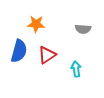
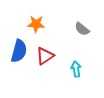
gray semicircle: moved 1 px left; rotated 35 degrees clockwise
red triangle: moved 2 px left, 1 px down
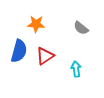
gray semicircle: moved 1 px left, 1 px up
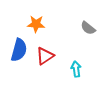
gray semicircle: moved 7 px right
blue semicircle: moved 1 px up
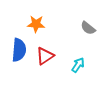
blue semicircle: rotated 10 degrees counterclockwise
cyan arrow: moved 2 px right, 4 px up; rotated 42 degrees clockwise
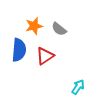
orange star: moved 2 px left, 2 px down; rotated 18 degrees counterclockwise
gray semicircle: moved 29 px left, 1 px down
cyan arrow: moved 22 px down
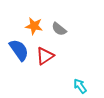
orange star: rotated 24 degrees clockwise
blue semicircle: rotated 40 degrees counterclockwise
cyan arrow: moved 2 px right, 1 px up; rotated 70 degrees counterclockwise
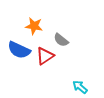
gray semicircle: moved 2 px right, 11 px down
blue semicircle: rotated 150 degrees clockwise
cyan arrow: moved 1 px down; rotated 14 degrees counterclockwise
